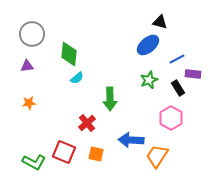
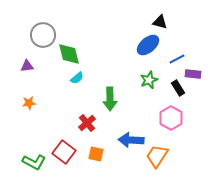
gray circle: moved 11 px right, 1 px down
green diamond: rotated 20 degrees counterclockwise
red square: rotated 15 degrees clockwise
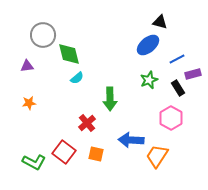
purple rectangle: rotated 21 degrees counterclockwise
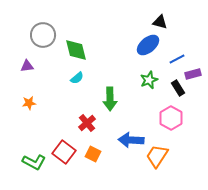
green diamond: moved 7 px right, 4 px up
orange square: moved 3 px left; rotated 14 degrees clockwise
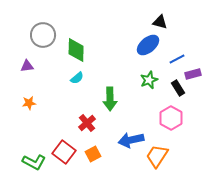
green diamond: rotated 15 degrees clockwise
blue arrow: rotated 15 degrees counterclockwise
orange square: rotated 35 degrees clockwise
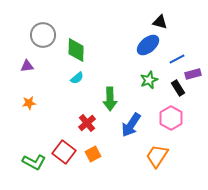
blue arrow: moved 15 px up; rotated 45 degrees counterclockwise
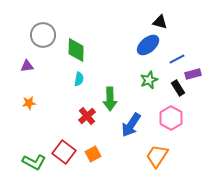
cyan semicircle: moved 2 px right, 1 px down; rotated 40 degrees counterclockwise
red cross: moved 7 px up
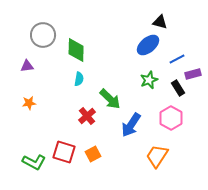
green arrow: rotated 45 degrees counterclockwise
red square: rotated 20 degrees counterclockwise
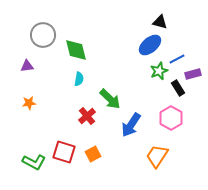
blue ellipse: moved 2 px right
green diamond: rotated 15 degrees counterclockwise
green star: moved 10 px right, 9 px up
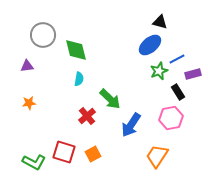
black rectangle: moved 4 px down
pink hexagon: rotated 20 degrees clockwise
